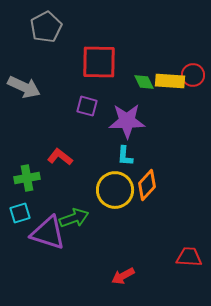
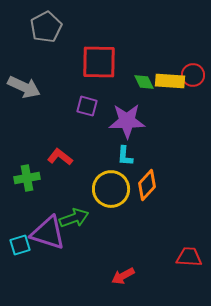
yellow circle: moved 4 px left, 1 px up
cyan square: moved 32 px down
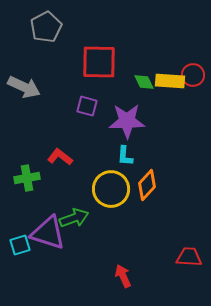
red arrow: rotated 95 degrees clockwise
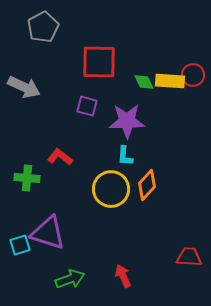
gray pentagon: moved 3 px left
green cross: rotated 15 degrees clockwise
green arrow: moved 4 px left, 61 px down
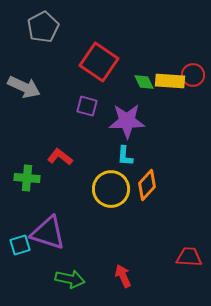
red square: rotated 33 degrees clockwise
green arrow: rotated 32 degrees clockwise
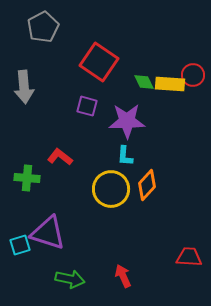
yellow rectangle: moved 3 px down
gray arrow: rotated 60 degrees clockwise
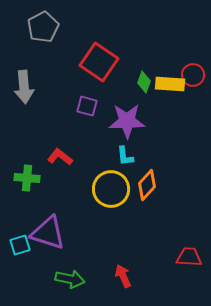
green diamond: rotated 45 degrees clockwise
cyan L-shape: rotated 10 degrees counterclockwise
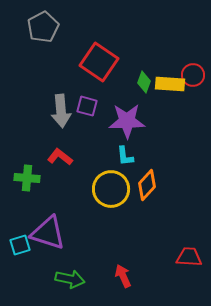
gray arrow: moved 37 px right, 24 px down
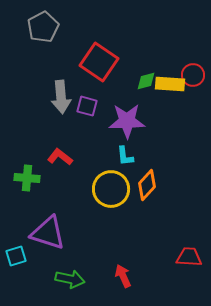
green diamond: moved 2 px right, 1 px up; rotated 55 degrees clockwise
gray arrow: moved 14 px up
cyan square: moved 4 px left, 11 px down
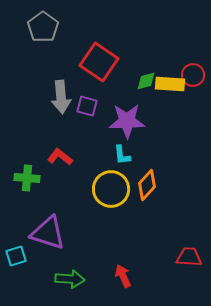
gray pentagon: rotated 8 degrees counterclockwise
cyan L-shape: moved 3 px left, 1 px up
green arrow: rotated 8 degrees counterclockwise
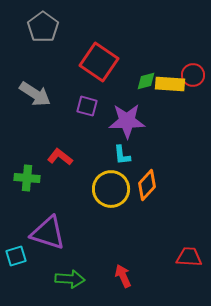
gray arrow: moved 26 px left, 3 px up; rotated 52 degrees counterclockwise
